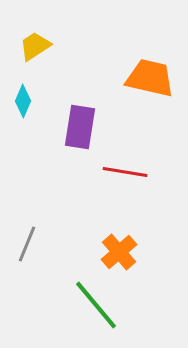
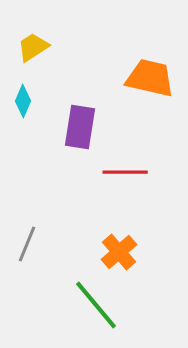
yellow trapezoid: moved 2 px left, 1 px down
red line: rotated 9 degrees counterclockwise
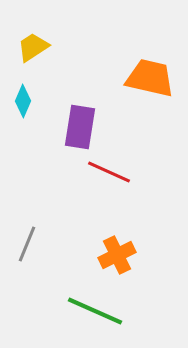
red line: moved 16 px left; rotated 24 degrees clockwise
orange cross: moved 2 px left, 3 px down; rotated 15 degrees clockwise
green line: moved 1 px left, 6 px down; rotated 26 degrees counterclockwise
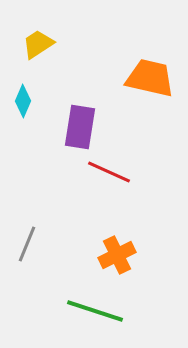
yellow trapezoid: moved 5 px right, 3 px up
green line: rotated 6 degrees counterclockwise
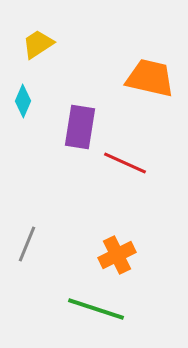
red line: moved 16 px right, 9 px up
green line: moved 1 px right, 2 px up
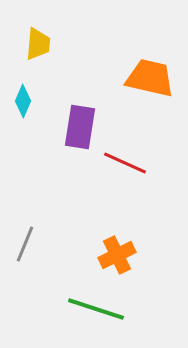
yellow trapezoid: rotated 128 degrees clockwise
gray line: moved 2 px left
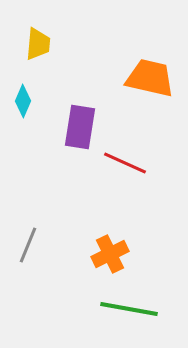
gray line: moved 3 px right, 1 px down
orange cross: moved 7 px left, 1 px up
green line: moved 33 px right; rotated 8 degrees counterclockwise
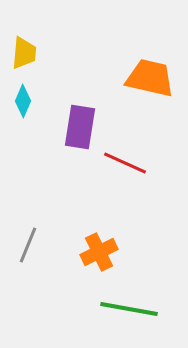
yellow trapezoid: moved 14 px left, 9 px down
orange cross: moved 11 px left, 2 px up
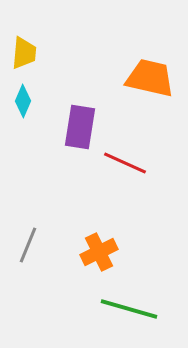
green line: rotated 6 degrees clockwise
